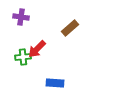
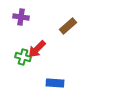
brown rectangle: moved 2 px left, 2 px up
green cross: rotated 21 degrees clockwise
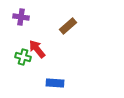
red arrow: rotated 96 degrees clockwise
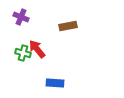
purple cross: rotated 14 degrees clockwise
brown rectangle: rotated 30 degrees clockwise
green cross: moved 4 px up
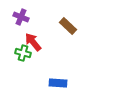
brown rectangle: rotated 54 degrees clockwise
red arrow: moved 4 px left, 7 px up
blue rectangle: moved 3 px right
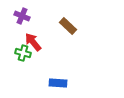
purple cross: moved 1 px right, 1 px up
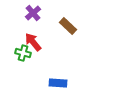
purple cross: moved 11 px right, 3 px up; rotated 28 degrees clockwise
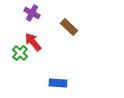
purple cross: moved 1 px left; rotated 21 degrees counterclockwise
brown rectangle: moved 1 px right, 1 px down
green cross: moved 3 px left; rotated 28 degrees clockwise
